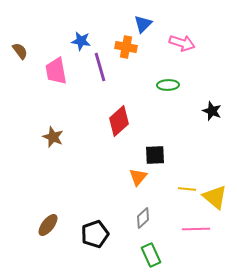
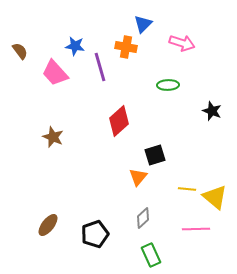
blue star: moved 6 px left, 5 px down
pink trapezoid: moved 1 px left, 2 px down; rotated 32 degrees counterclockwise
black square: rotated 15 degrees counterclockwise
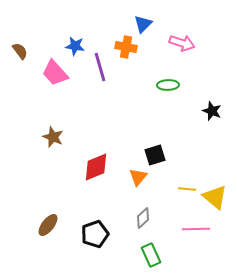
red diamond: moved 23 px left, 46 px down; rotated 20 degrees clockwise
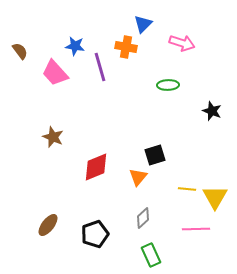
yellow triangle: rotated 20 degrees clockwise
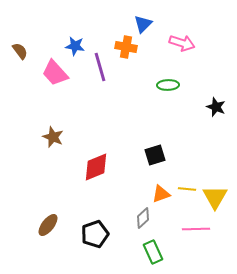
black star: moved 4 px right, 4 px up
orange triangle: moved 23 px right, 17 px down; rotated 30 degrees clockwise
green rectangle: moved 2 px right, 3 px up
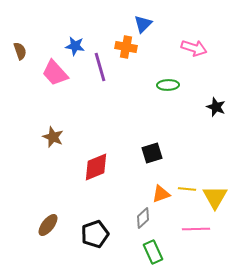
pink arrow: moved 12 px right, 5 px down
brown semicircle: rotated 18 degrees clockwise
black square: moved 3 px left, 2 px up
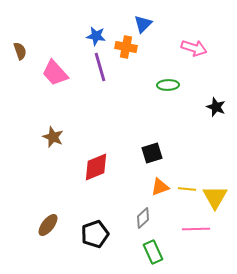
blue star: moved 21 px right, 10 px up
orange triangle: moved 1 px left, 7 px up
